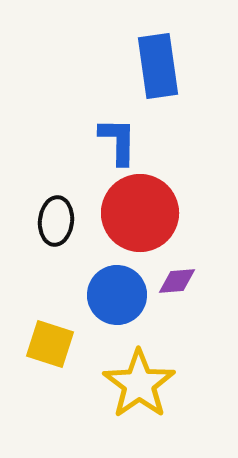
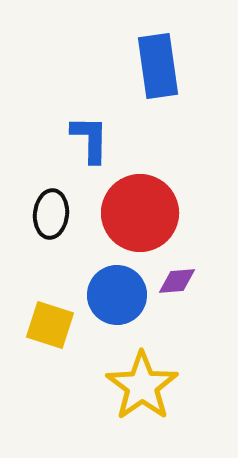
blue L-shape: moved 28 px left, 2 px up
black ellipse: moved 5 px left, 7 px up
yellow square: moved 19 px up
yellow star: moved 3 px right, 2 px down
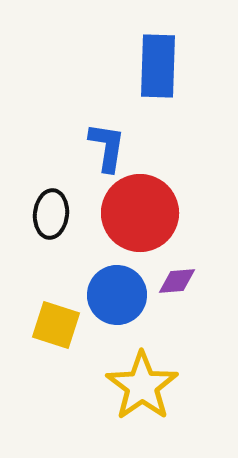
blue rectangle: rotated 10 degrees clockwise
blue L-shape: moved 17 px right, 8 px down; rotated 8 degrees clockwise
yellow square: moved 6 px right
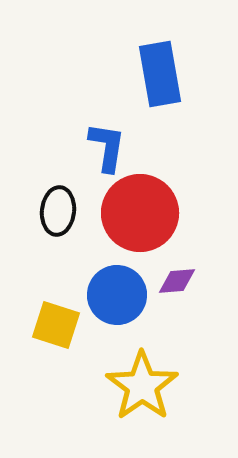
blue rectangle: moved 2 px right, 8 px down; rotated 12 degrees counterclockwise
black ellipse: moved 7 px right, 3 px up
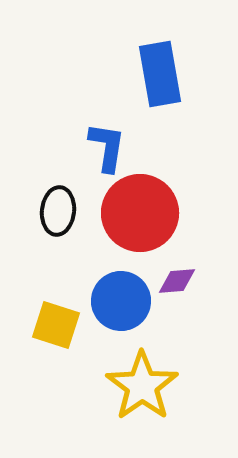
blue circle: moved 4 px right, 6 px down
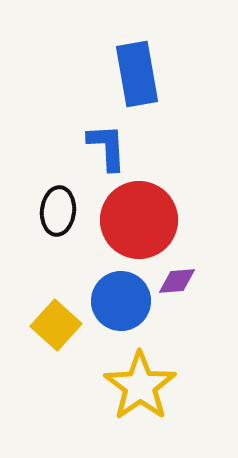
blue rectangle: moved 23 px left
blue L-shape: rotated 12 degrees counterclockwise
red circle: moved 1 px left, 7 px down
yellow square: rotated 24 degrees clockwise
yellow star: moved 2 px left
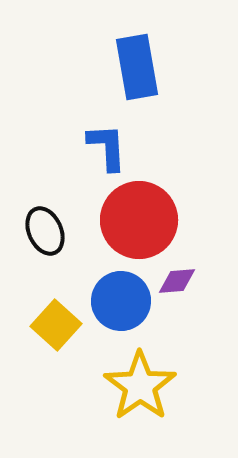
blue rectangle: moved 7 px up
black ellipse: moved 13 px left, 20 px down; rotated 30 degrees counterclockwise
